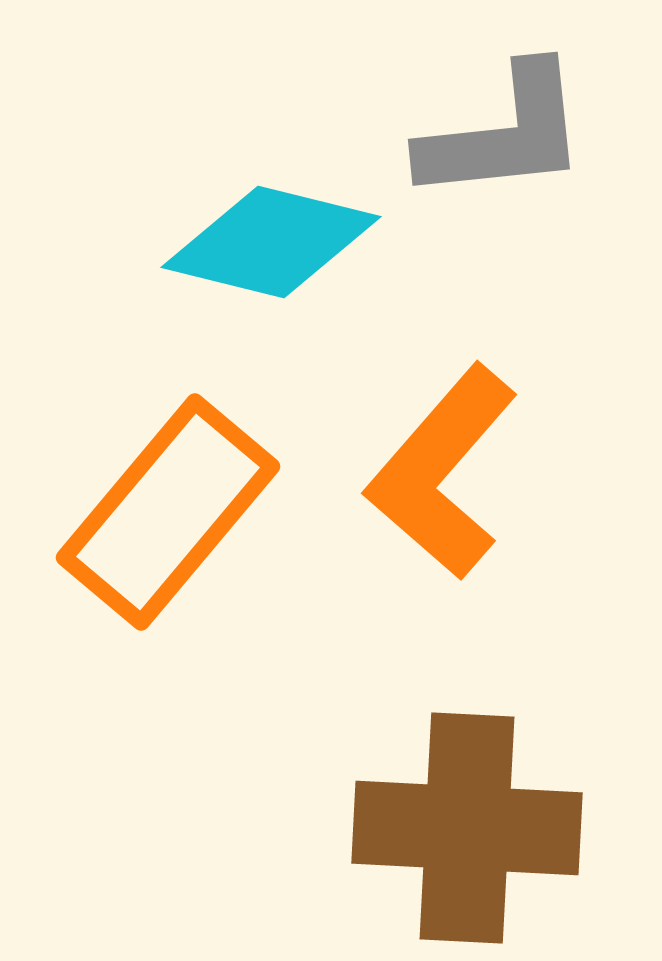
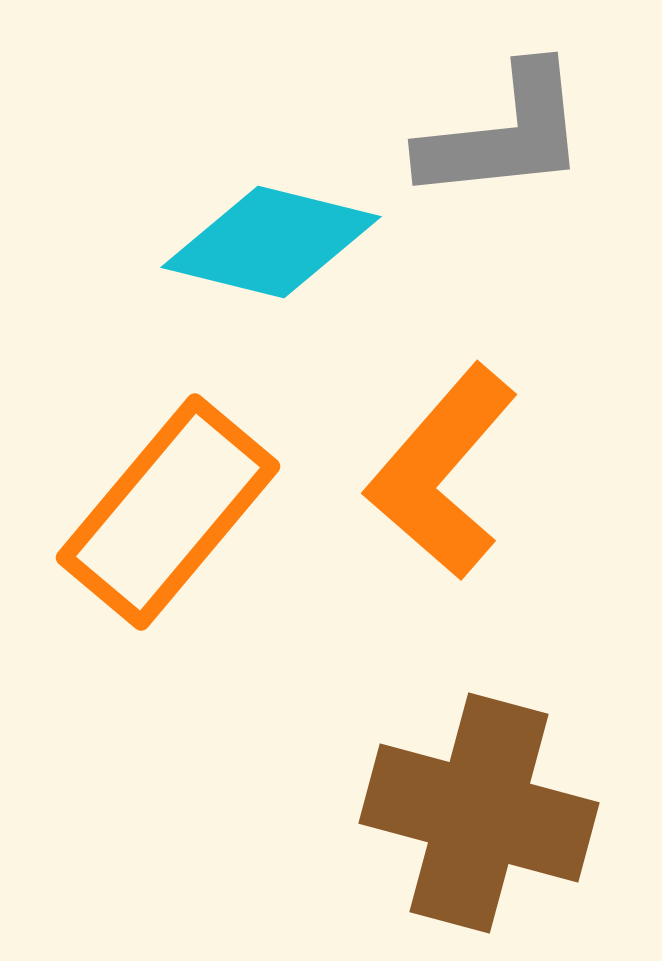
brown cross: moved 12 px right, 15 px up; rotated 12 degrees clockwise
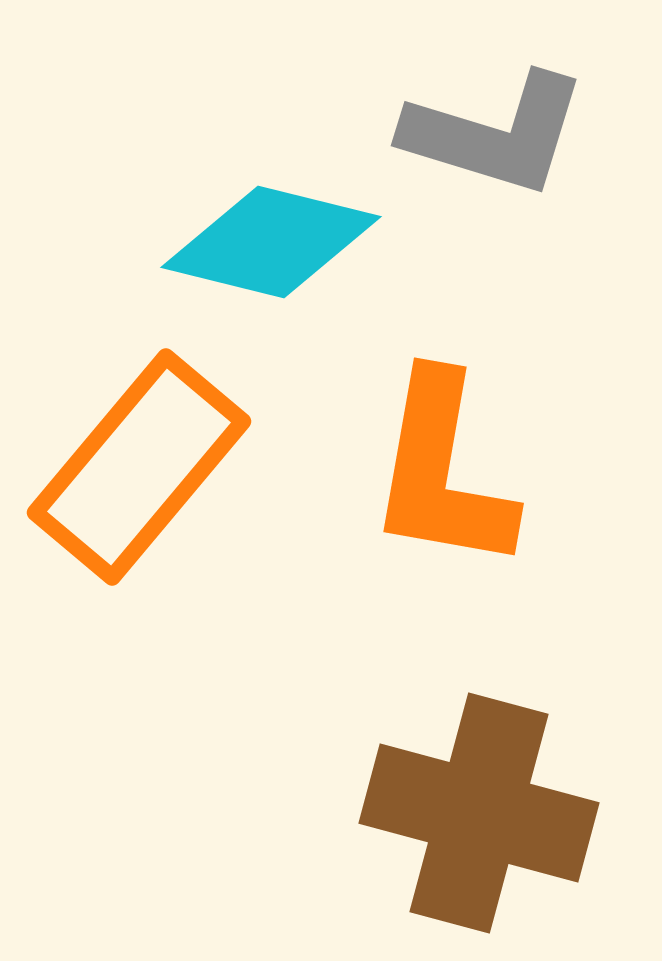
gray L-shape: moved 9 px left; rotated 23 degrees clockwise
orange L-shape: rotated 31 degrees counterclockwise
orange rectangle: moved 29 px left, 45 px up
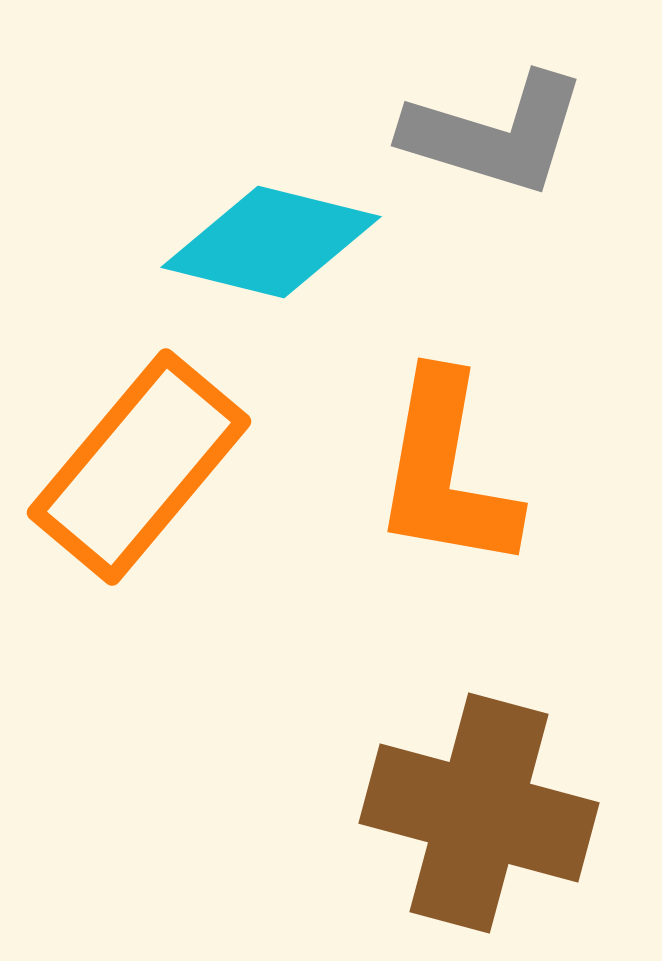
orange L-shape: moved 4 px right
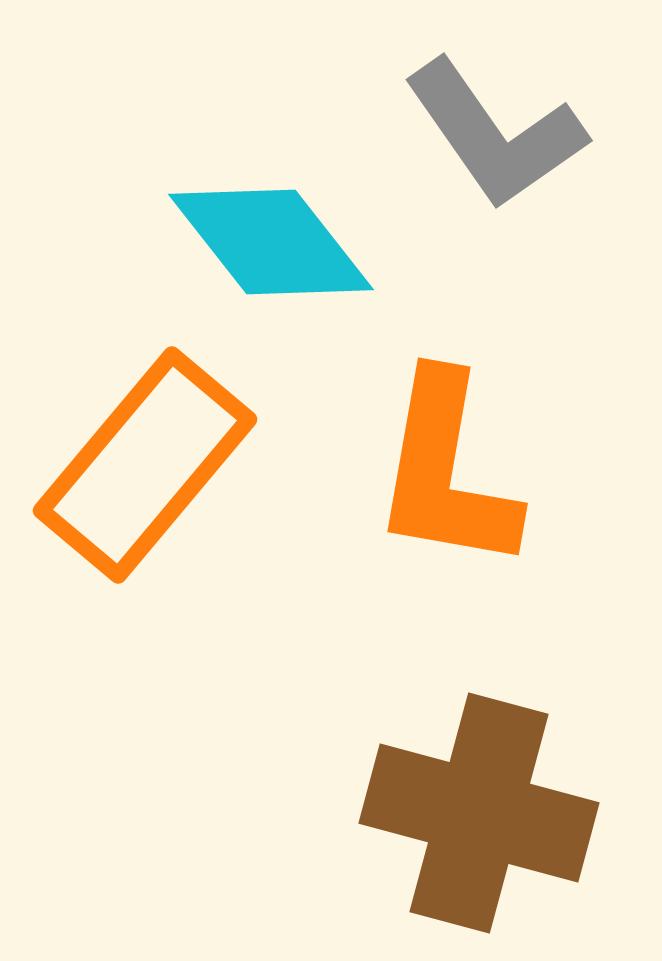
gray L-shape: rotated 38 degrees clockwise
cyan diamond: rotated 38 degrees clockwise
orange rectangle: moved 6 px right, 2 px up
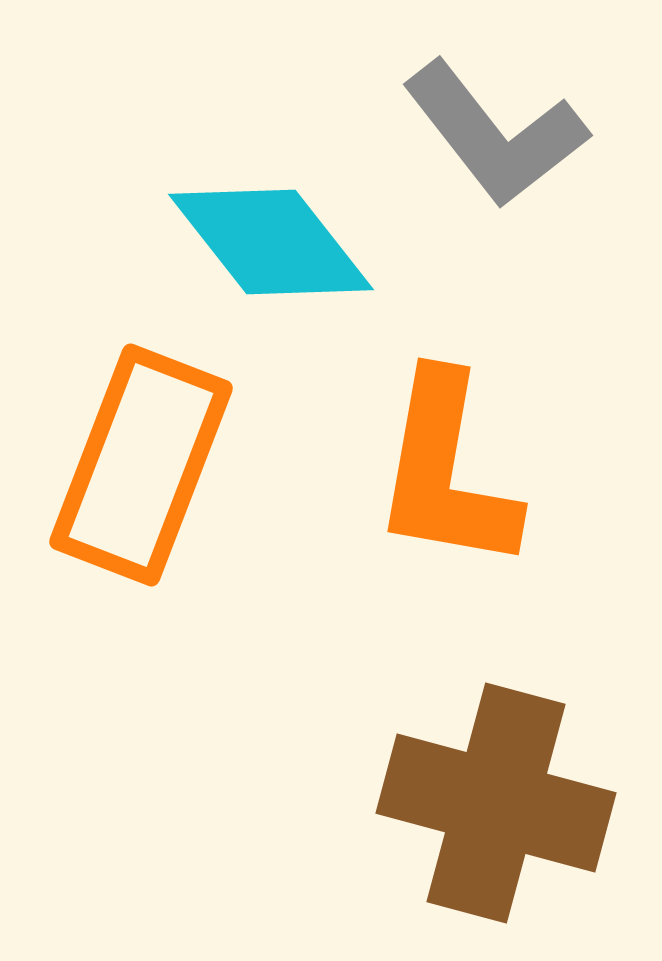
gray L-shape: rotated 3 degrees counterclockwise
orange rectangle: moved 4 px left; rotated 19 degrees counterclockwise
brown cross: moved 17 px right, 10 px up
